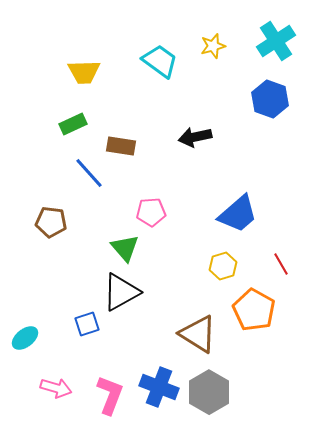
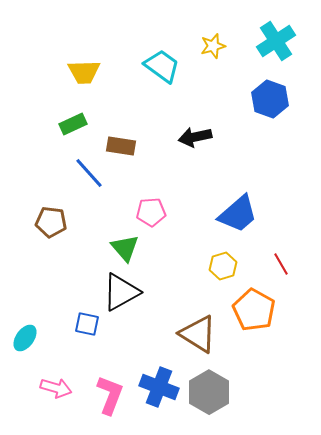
cyan trapezoid: moved 2 px right, 5 px down
blue square: rotated 30 degrees clockwise
cyan ellipse: rotated 16 degrees counterclockwise
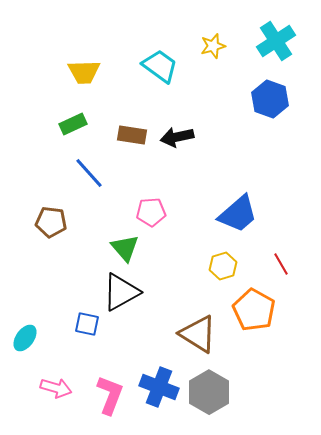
cyan trapezoid: moved 2 px left
black arrow: moved 18 px left
brown rectangle: moved 11 px right, 11 px up
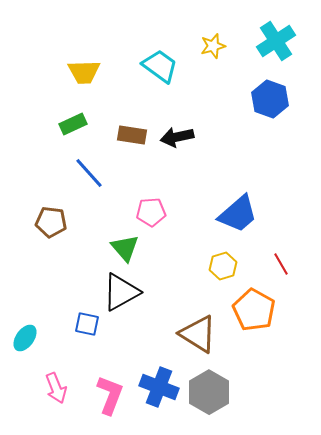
pink arrow: rotated 52 degrees clockwise
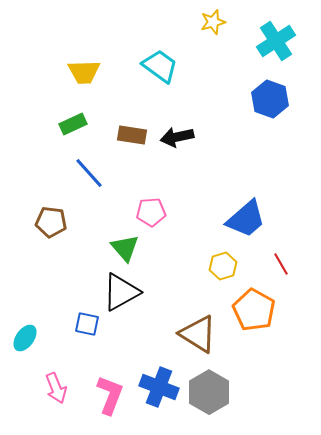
yellow star: moved 24 px up
blue trapezoid: moved 8 px right, 5 px down
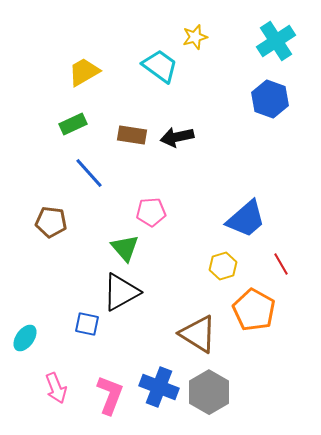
yellow star: moved 18 px left, 15 px down
yellow trapezoid: rotated 152 degrees clockwise
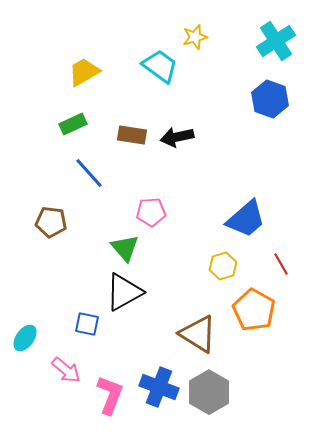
black triangle: moved 3 px right
pink arrow: moved 10 px right, 18 px up; rotated 28 degrees counterclockwise
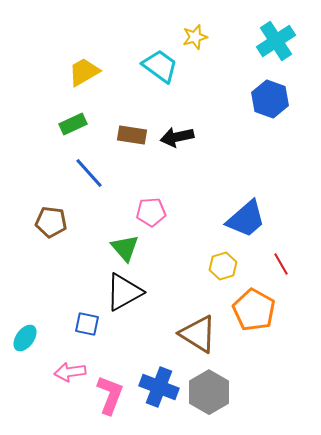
pink arrow: moved 4 px right, 2 px down; rotated 132 degrees clockwise
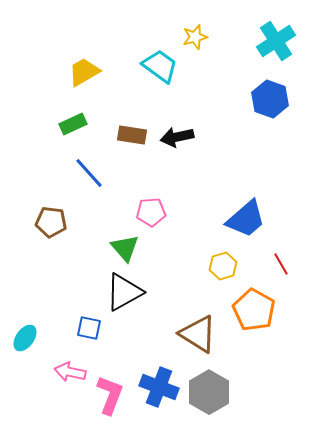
blue square: moved 2 px right, 4 px down
pink arrow: rotated 20 degrees clockwise
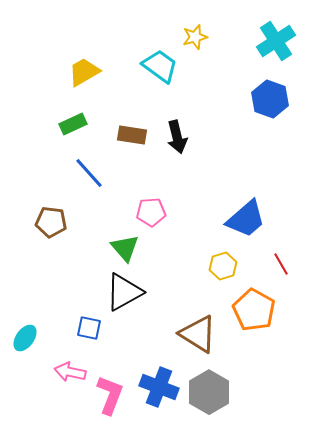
black arrow: rotated 92 degrees counterclockwise
